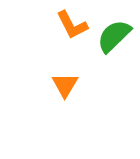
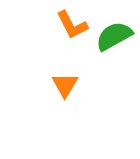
green semicircle: rotated 15 degrees clockwise
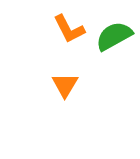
orange L-shape: moved 3 px left, 4 px down
